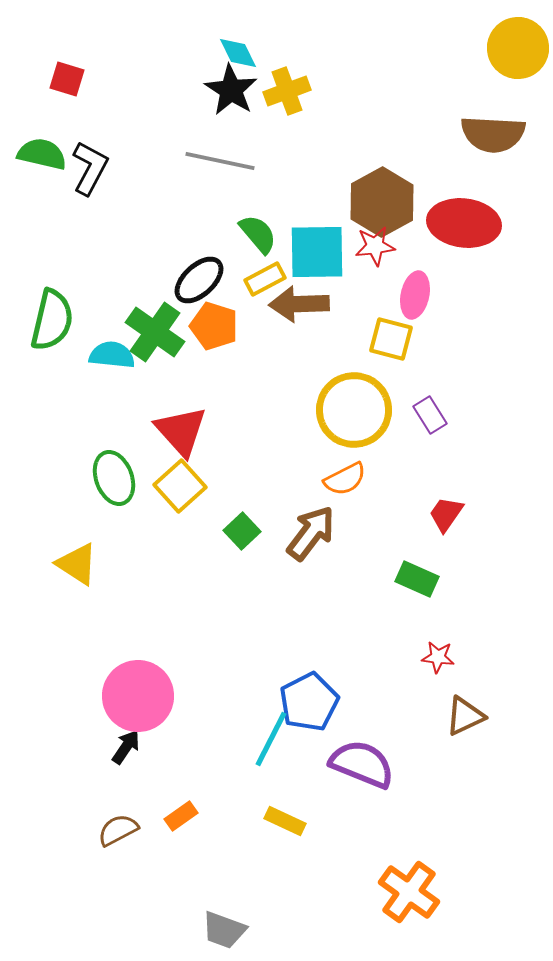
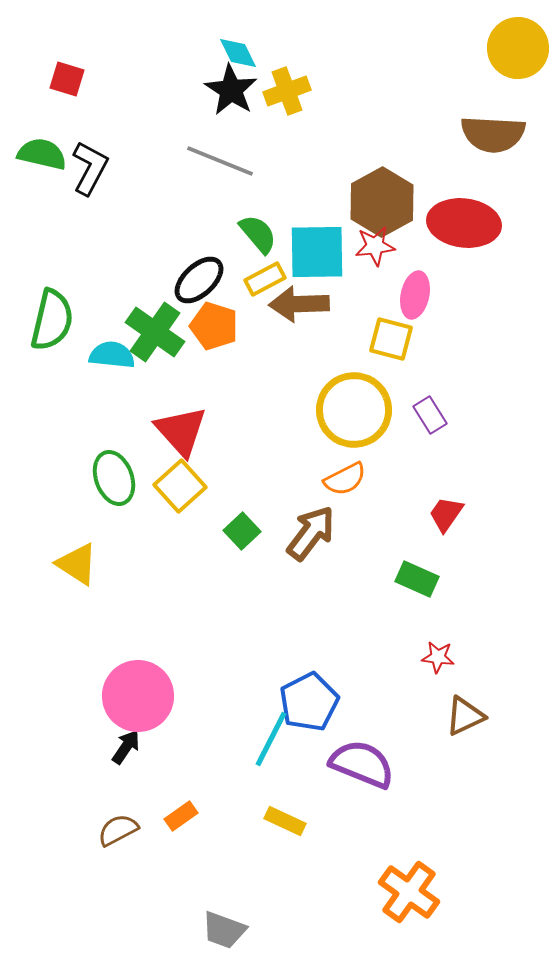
gray line at (220, 161): rotated 10 degrees clockwise
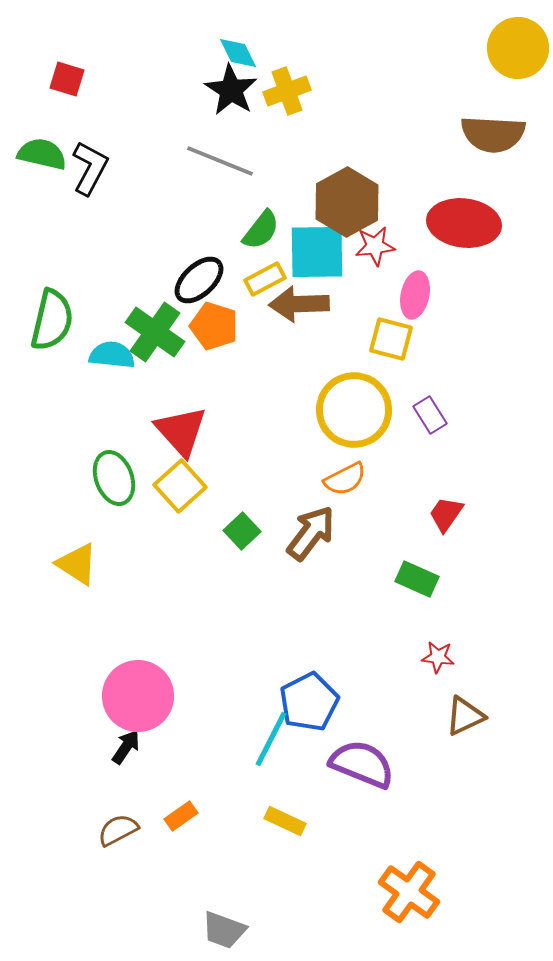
brown hexagon at (382, 202): moved 35 px left
green semicircle at (258, 234): moved 3 px right, 4 px up; rotated 78 degrees clockwise
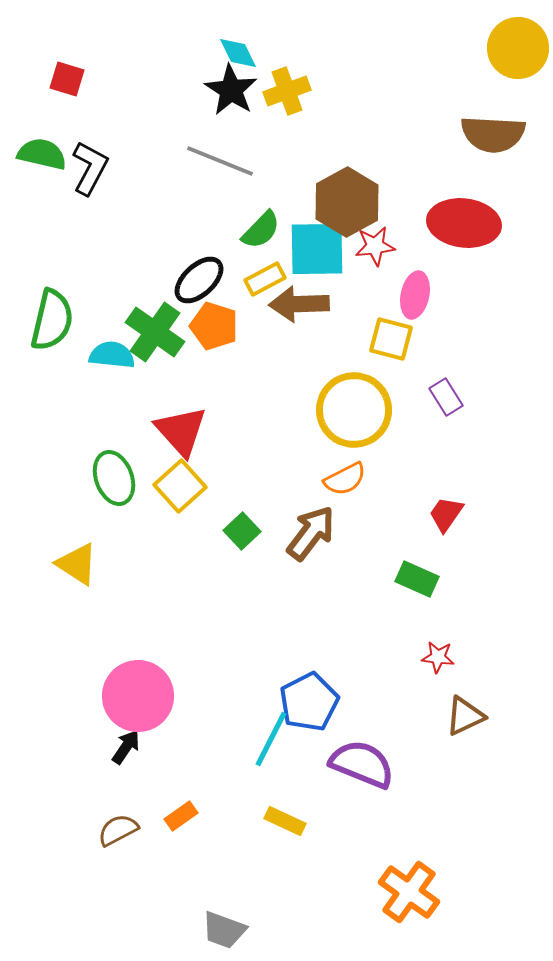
green semicircle at (261, 230): rotated 6 degrees clockwise
cyan square at (317, 252): moved 3 px up
purple rectangle at (430, 415): moved 16 px right, 18 px up
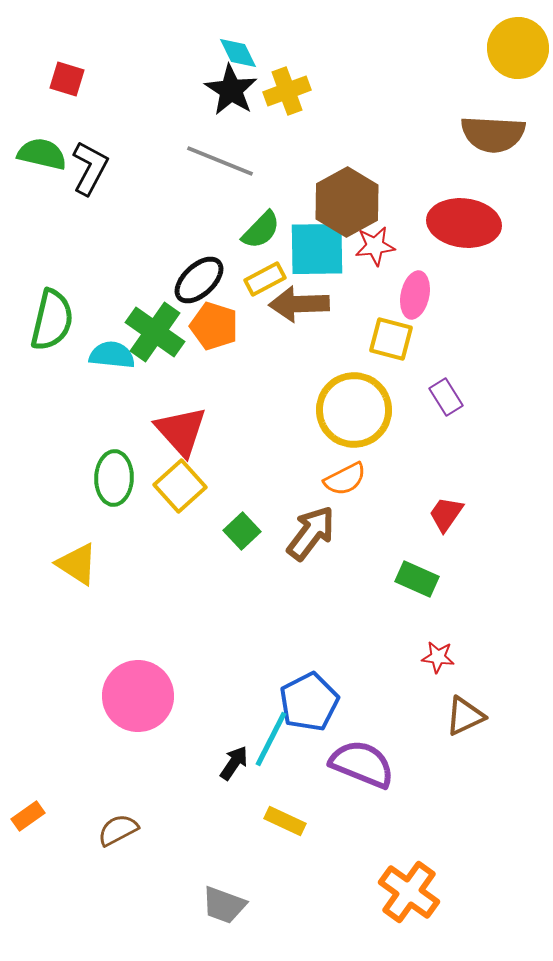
green ellipse at (114, 478): rotated 22 degrees clockwise
black arrow at (126, 747): moved 108 px right, 16 px down
orange rectangle at (181, 816): moved 153 px left
gray trapezoid at (224, 930): moved 25 px up
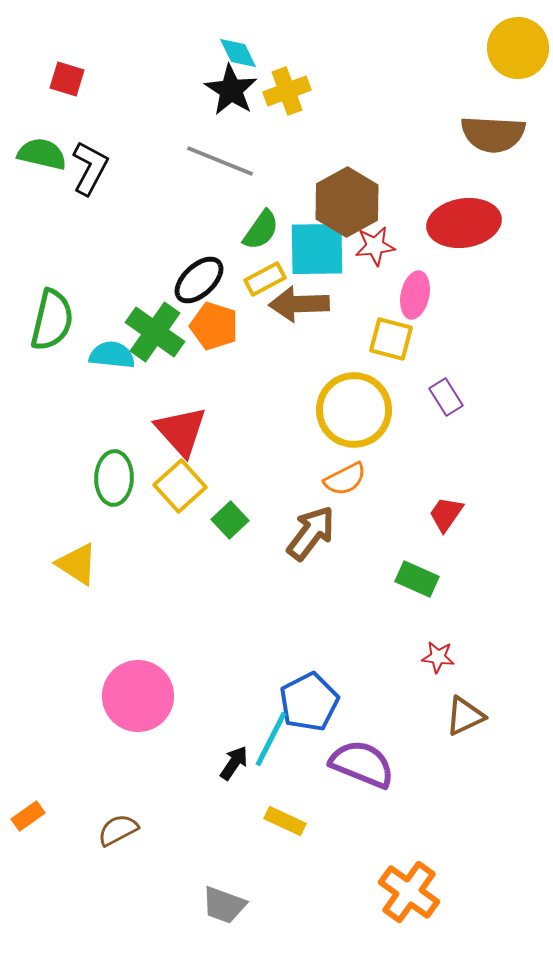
red ellipse at (464, 223): rotated 16 degrees counterclockwise
green semicircle at (261, 230): rotated 9 degrees counterclockwise
green square at (242, 531): moved 12 px left, 11 px up
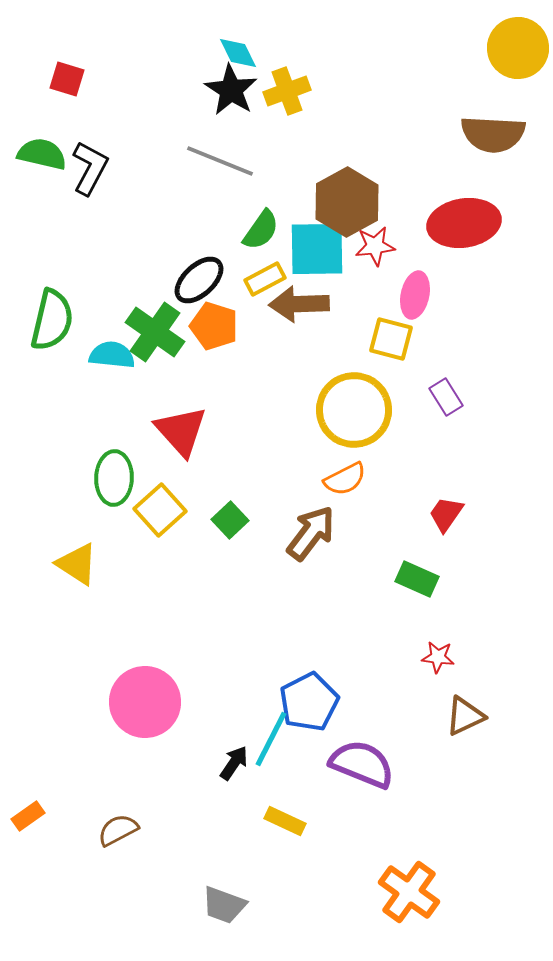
yellow square at (180, 486): moved 20 px left, 24 px down
pink circle at (138, 696): moved 7 px right, 6 px down
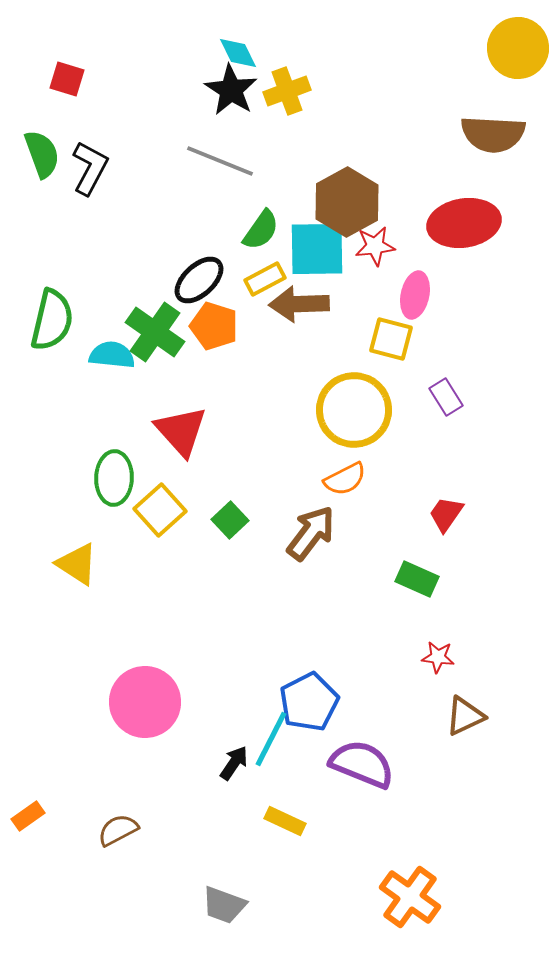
green semicircle at (42, 154): rotated 57 degrees clockwise
orange cross at (409, 892): moved 1 px right, 5 px down
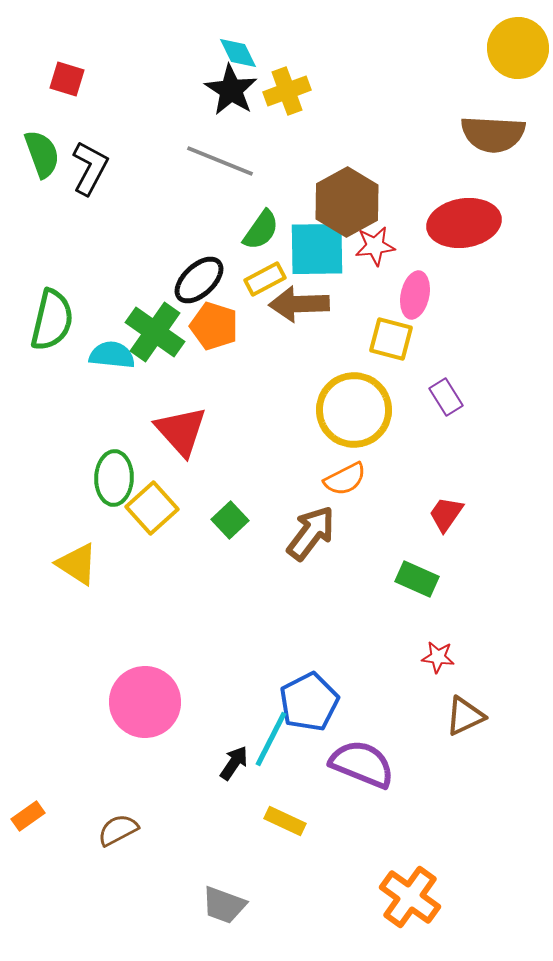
yellow square at (160, 510): moved 8 px left, 2 px up
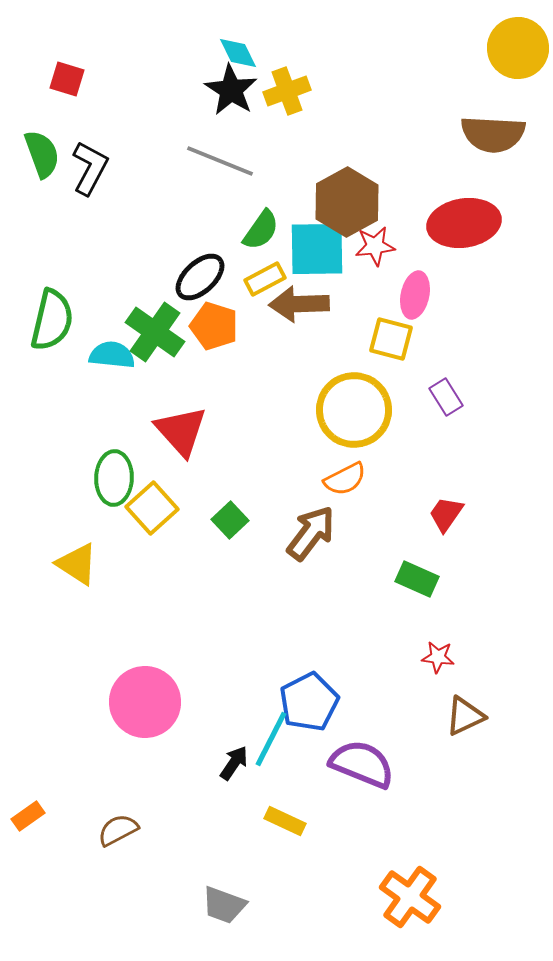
black ellipse at (199, 280): moved 1 px right, 3 px up
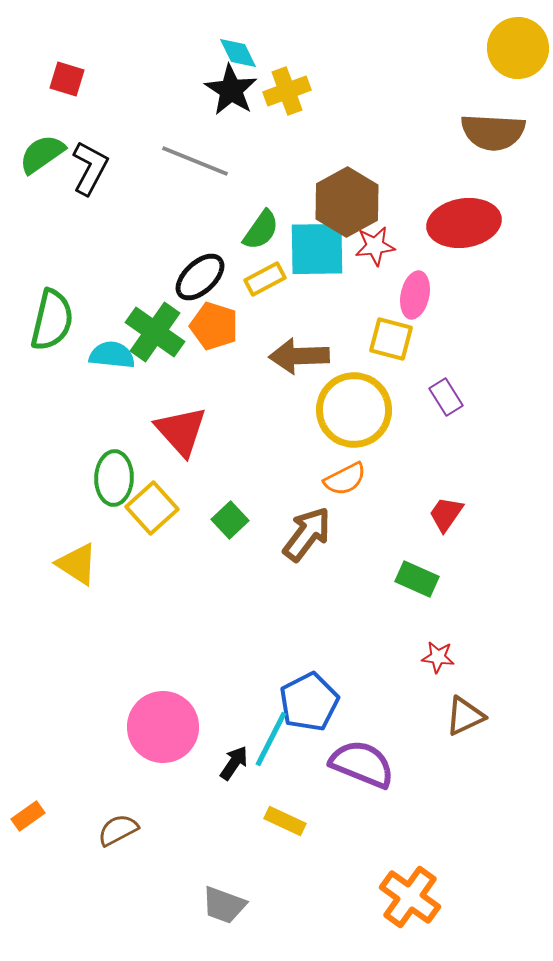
brown semicircle at (493, 134): moved 2 px up
green semicircle at (42, 154): rotated 105 degrees counterclockwise
gray line at (220, 161): moved 25 px left
brown arrow at (299, 304): moved 52 px down
brown arrow at (311, 533): moved 4 px left, 1 px down
pink circle at (145, 702): moved 18 px right, 25 px down
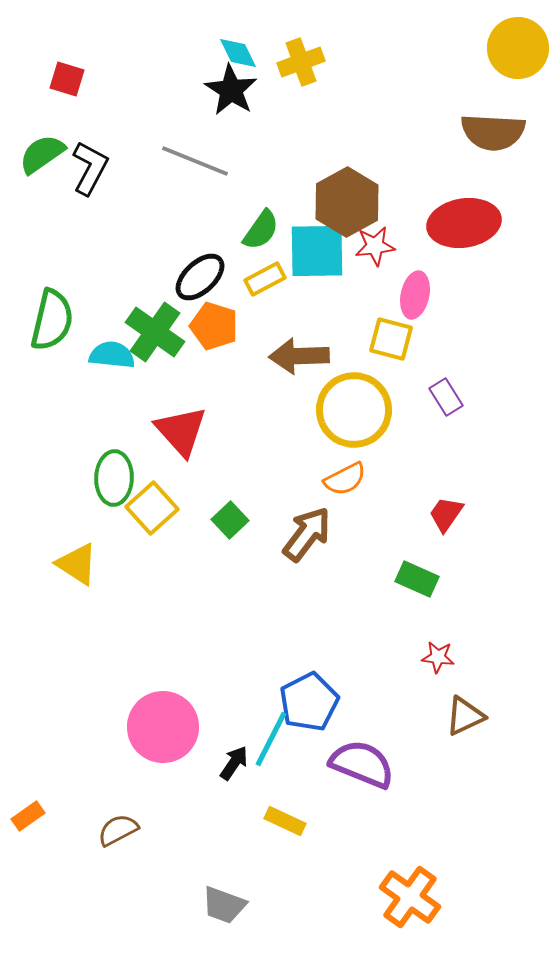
yellow cross at (287, 91): moved 14 px right, 29 px up
cyan square at (317, 249): moved 2 px down
